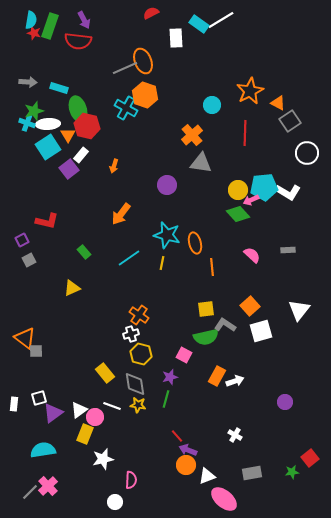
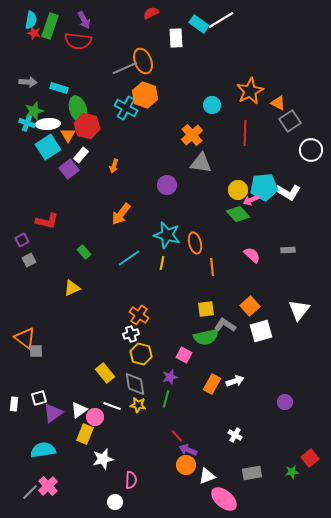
white circle at (307, 153): moved 4 px right, 3 px up
orange rectangle at (217, 376): moved 5 px left, 8 px down
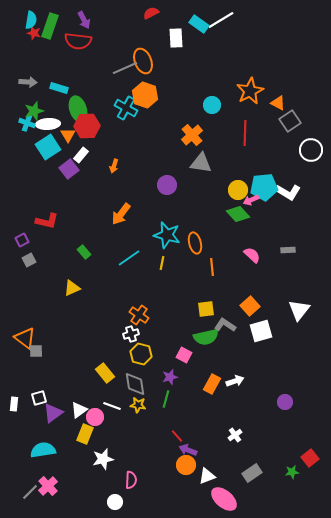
red hexagon at (87, 126): rotated 15 degrees counterclockwise
white cross at (235, 435): rotated 24 degrees clockwise
gray rectangle at (252, 473): rotated 24 degrees counterclockwise
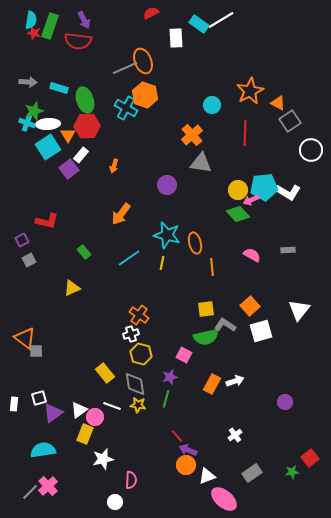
green ellipse at (78, 109): moved 7 px right, 9 px up
pink semicircle at (252, 255): rotated 12 degrees counterclockwise
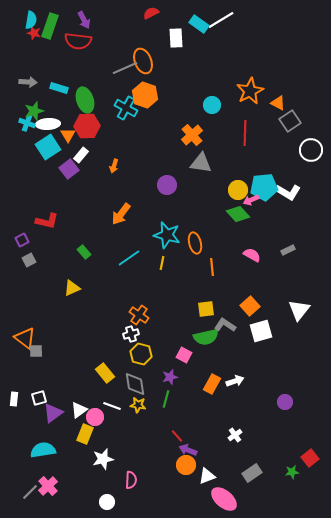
gray rectangle at (288, 250): rotated 24 degrees counterclockwise
white rectangle at (14, 404): moved 5 px up
white circle at (115, 502): moved 8 px left
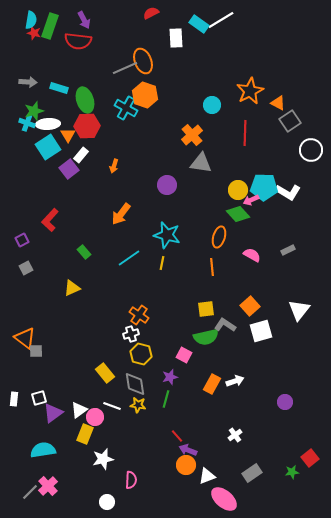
cyan pentagon at (264, 187): rotated 8 degrees clockwise
red L-shape at (47, 221): moved 3 px right, 1 px up; rotated 120 degrees clockwise
orange ellipse at (195, 243): moved 24 px right, 6 px up; rotated 30 degrees clockwise
gray square at (29, 260): moved 3 px left, 8 px down
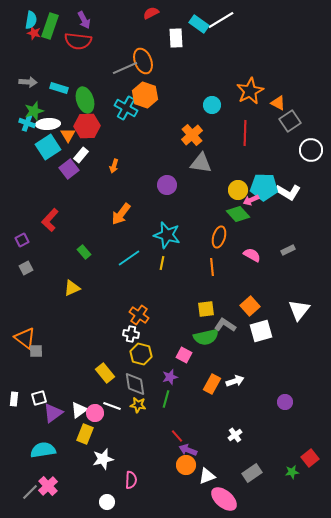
white cross at (131, 334): rotated 28 degrees clockwise
pink circle at (95, 417): moved 4 px up
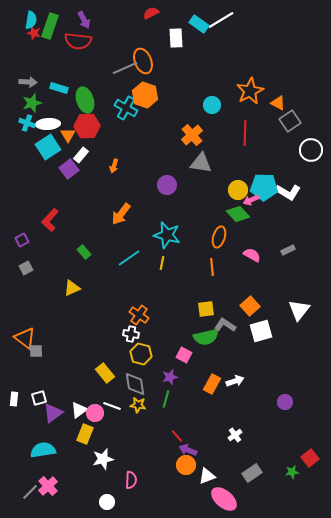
green star at (34, 111): moved 2 px left, 8 px up
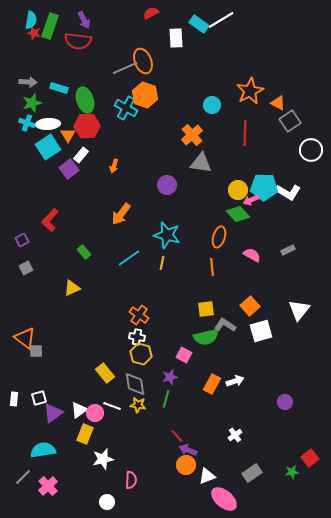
white cross at (131, 334): moved 6 px right, 3 px down
gray line at (30, 492): moved 7 px left, 15 px up
